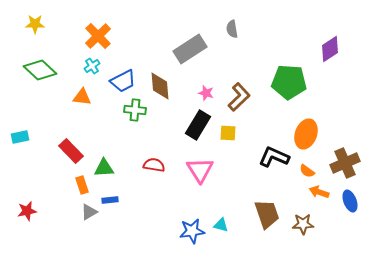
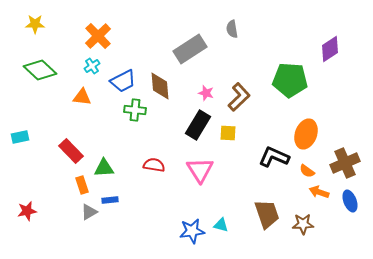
green pentagon: moved 1 px right, 2 px up
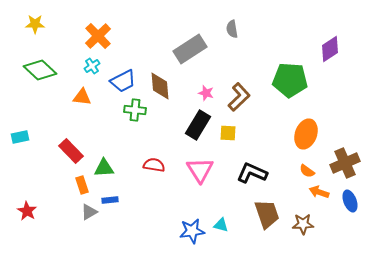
black L-shape: moved 22 px left, 16 px down
red star: rotated 30 degrees counterclockwise
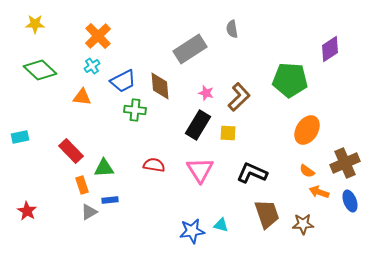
orange ellipse: moved 1 px right, 4 px up; rotated 12 degrees clockwise
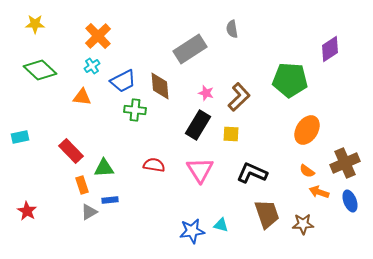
yellow square: moved 3 px right, 1 px down
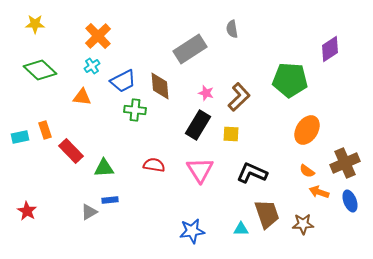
orange rectangle: moved 37 px left, 55 px up
cyan triangle: moved 20 px right, 4 px down; rotated 14 degrees counterclockwise
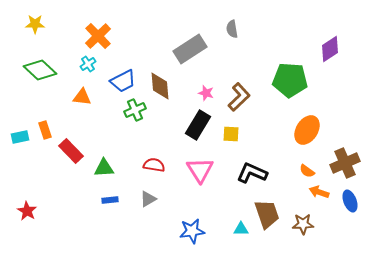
cyan cross: moved 4 px left, 2 px up
green cross: rotated 30 degrees counterclockwise
gray triangle: moved 59 px right, 13 px up
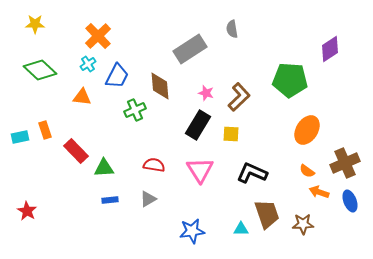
blue trapezoid: moved 6 px left, 5 px up; rotated 36 degrees counterclockwise
red rectangle: moved 5 px right
